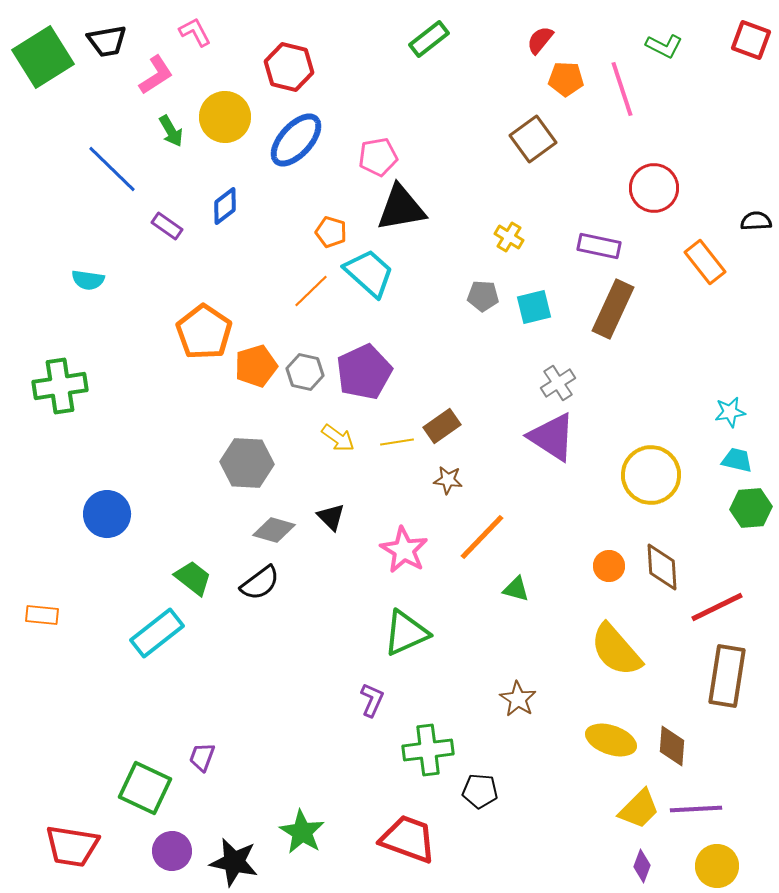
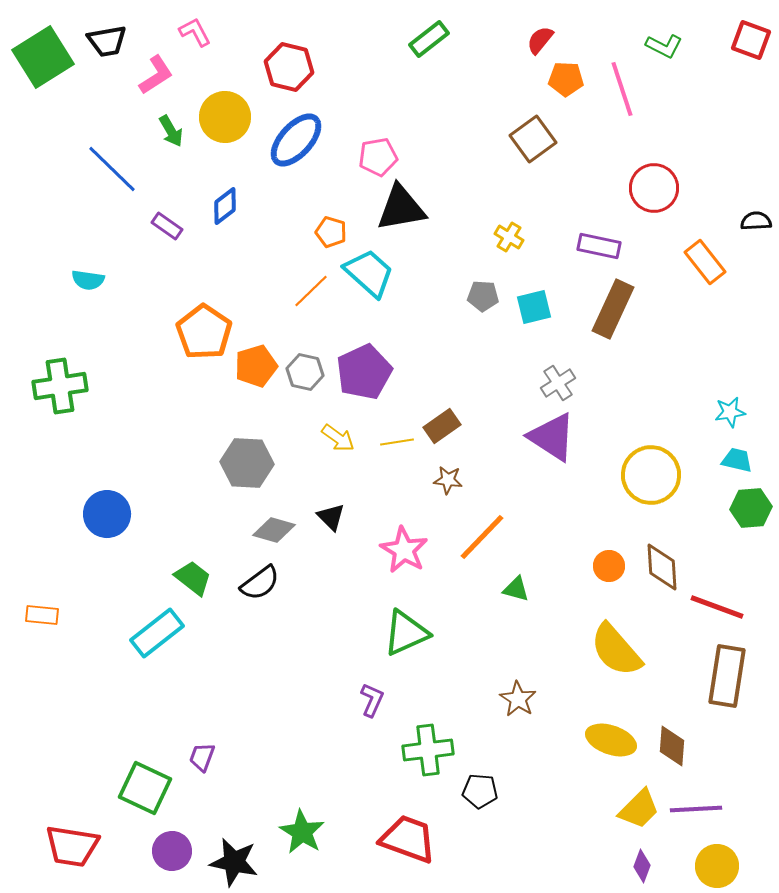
red line at (717, 607): rotated 46 degrees clockwise
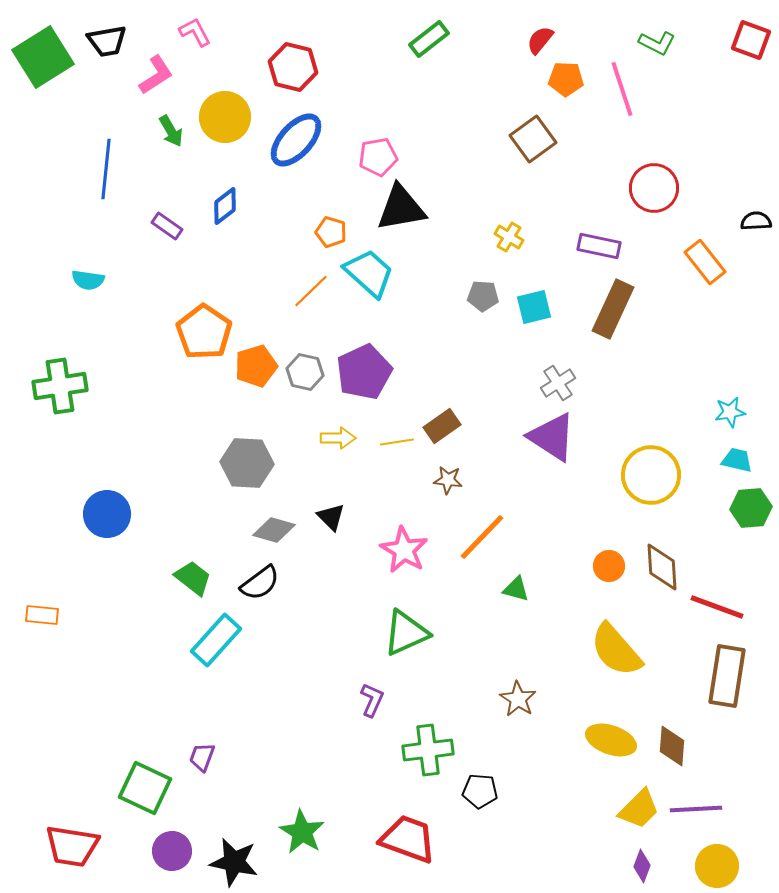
green L-shape at (664, 46): moved 7 px left, 3 px up
red hexagon at (289, 67): moved 4 px right
blue line at (112, 169): moved 6 px left; rotated 52 degrees clockwise
yellow arrow at (338, 438): rotated 36 degrees counterclockwise
cyan rectangle at (157, 633): moved 59 px right, 7 px down; rotated 10 degrees counterclockwise
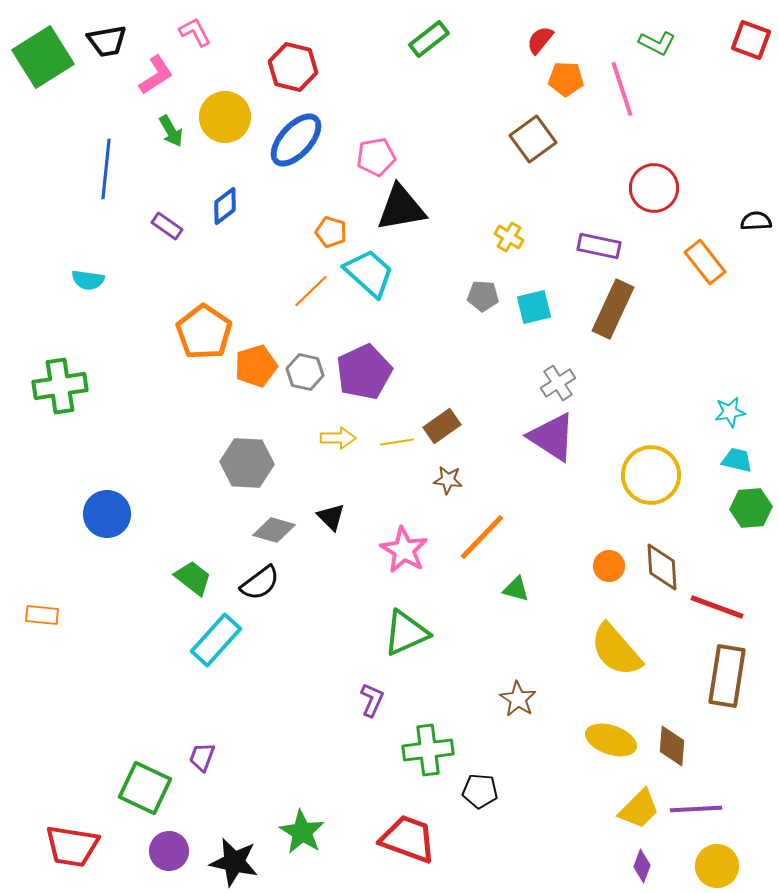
pink pentagon at (378, 157): moved 2 px left
purple circle at (172, 851): moved 3 px left
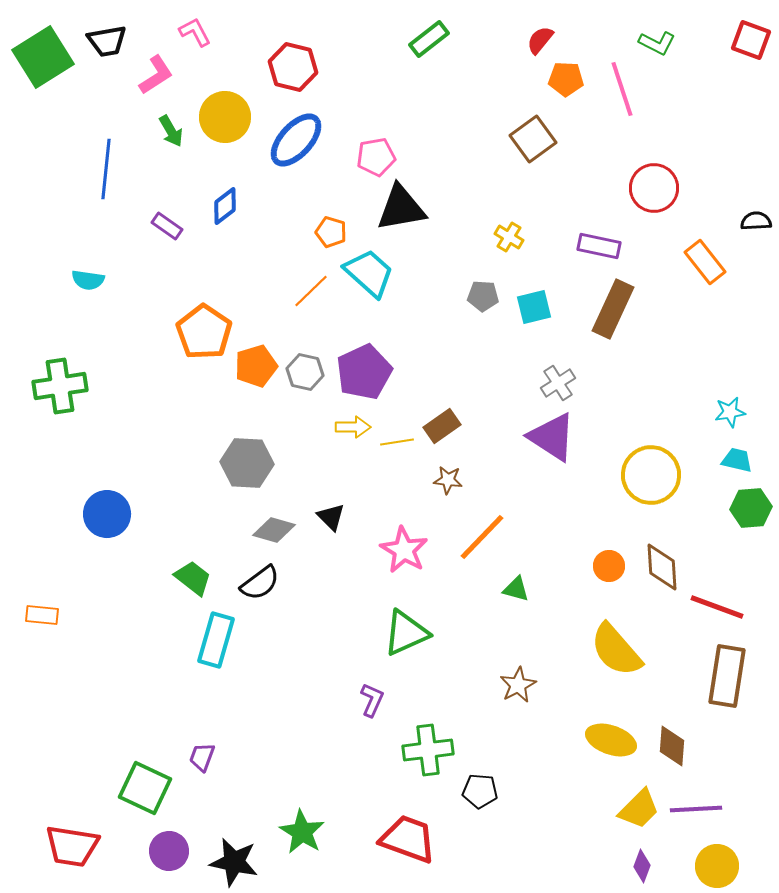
yellow arrow at (338, 438): moved 15 px right, 11 px up
cyan rectangle at (216, 640): rotated 26 degrees counterclockwise
brown star at (518, 699): moved 14 px up; rotated 12 degrees clockwise
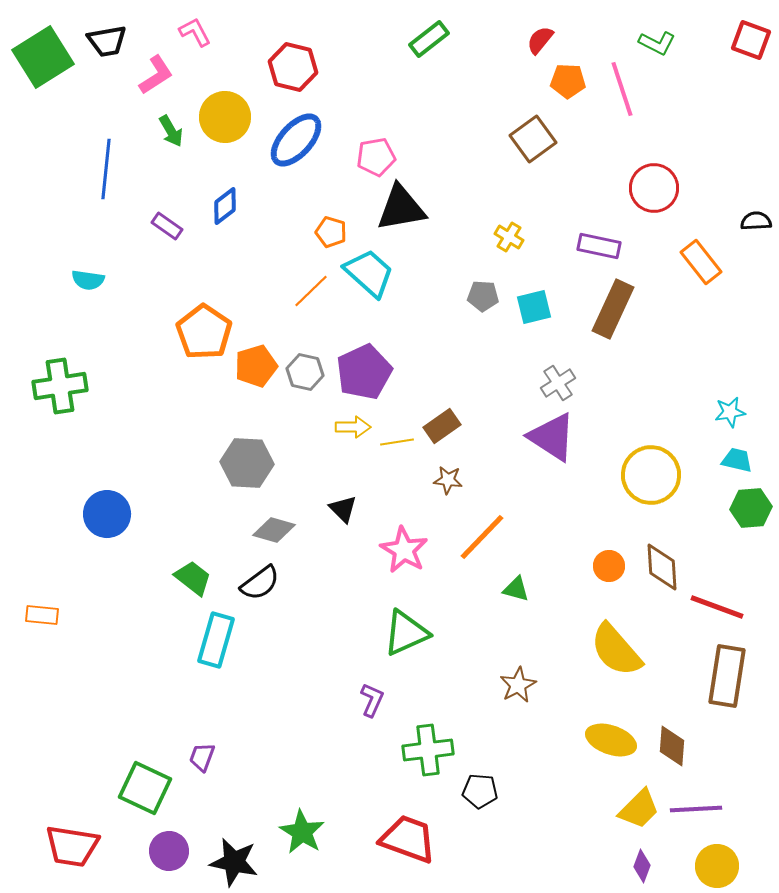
orange pentagon at (566, 79): moved 2 px right, 2 px down
orange rectangle at (705, 262): moved 4 px left
black triangle at (331, 517): moved 12 px right, 8 px up
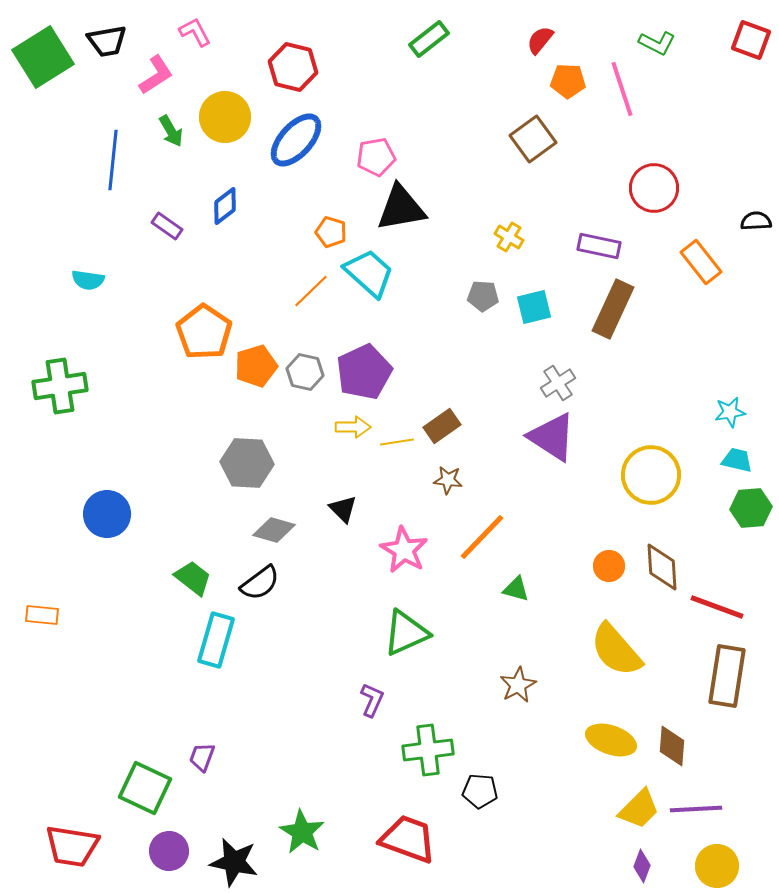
blue line at (106, 169): moved 7 px right, 9 px up
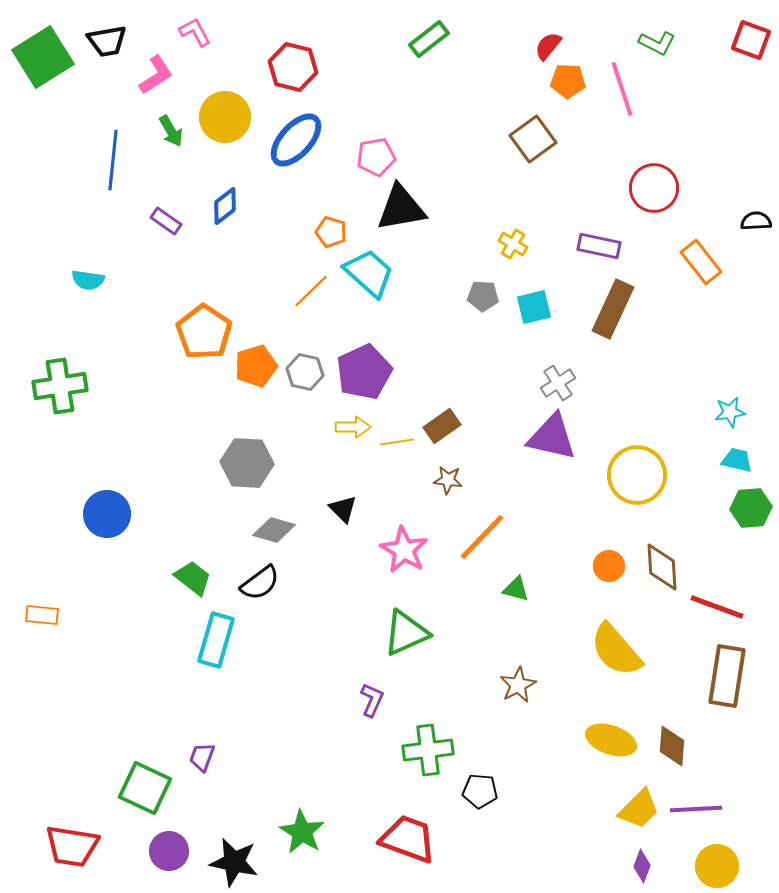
red semicircle at (540, 40): moved 8 px right, 6 px down
purple rectangle at (167, 226): moved 1 px left, 5 px up
yellow cross at (509, 237): moved 4 px right, 7 px down
purple triangle at (552, 437): rotated 20 degrees counterclockwise
yellow circle at (651, 475): moved 14 px left
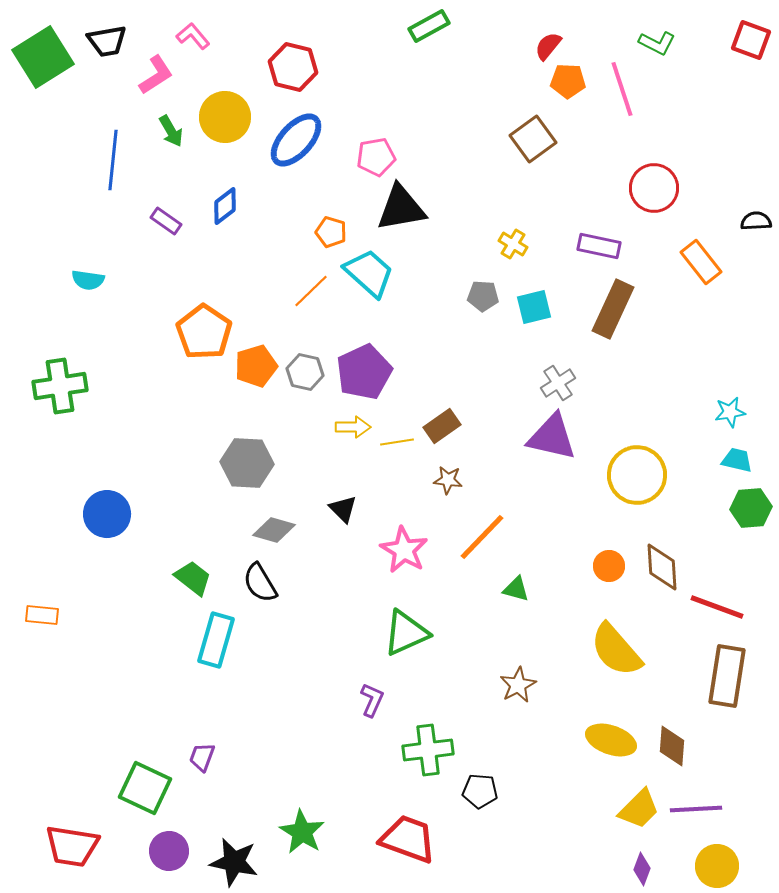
pink L-shape at (195, 32): moved 2 px left, 4 px down; rotated 12 degrees counterclockwise
green rectangle at (429, 39): moved 13 px up; rotated 9 degrees clockwise
black semicircle at (260, 583): rotated 96 degrees clockwise
purple diamond at (642, 866): moved 3 px down
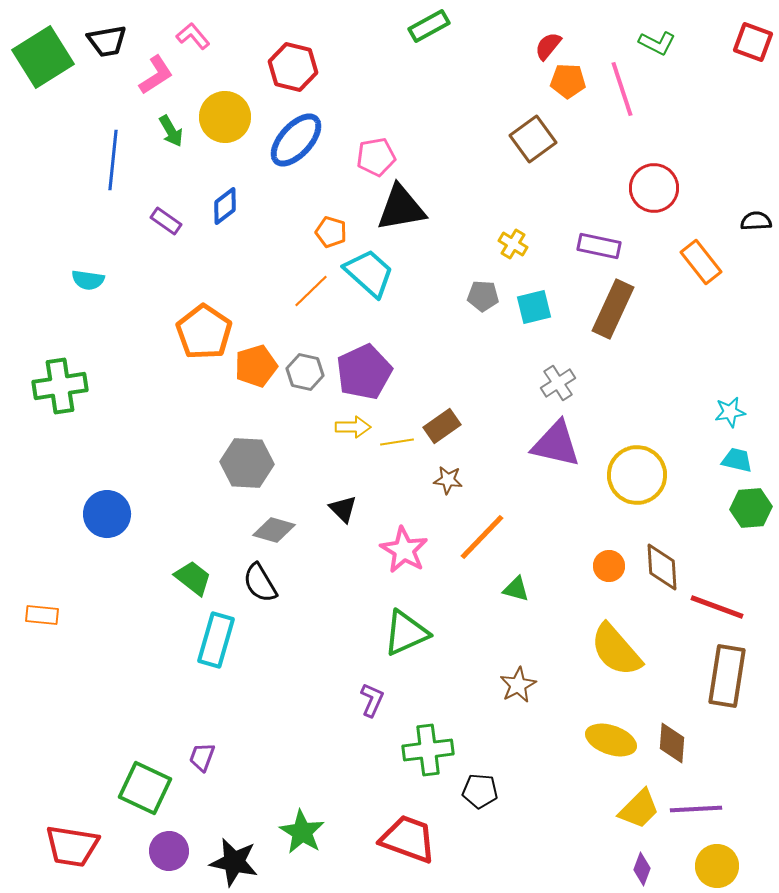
red square at (751, 40): moved 2 px right, 2 px down
purple triangle at (552, 437): moved 4 px right, 7 px down
brown diamond at (672, 746): moved 3 px up
